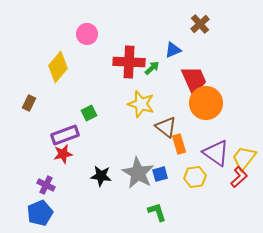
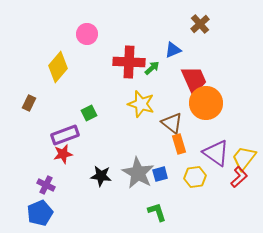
brown triangle: moved 6 px right, 4 px up
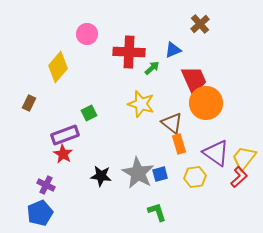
red cross: moved 10 px up
red star: rotated 30 degrees counterclockwise
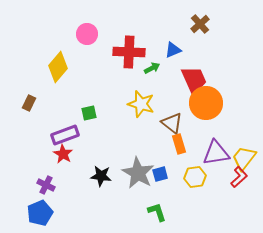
green arrow: rotated 14 degrees clockwise
green square: rotated 14 degrees clockwise
purple triangle: rotated 44 degrees counterclockwise
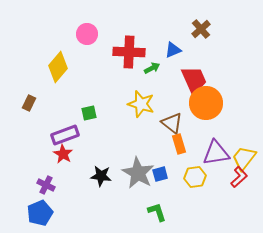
brown cross: moved 1 px right, 5 px down
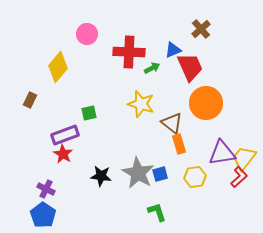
red trapezoid: moved 4 px left, 13 px up
brown rectangle: moved 1 px right, 3 px up
purple triangle: moved 6 px right
purple cross: moved 4 px down
blue pentagon: moved 3 px right, 2 px down; rotated 15 degrees counterclockwise
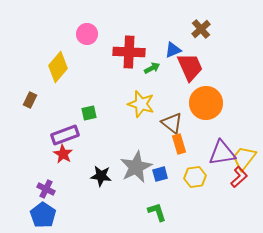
gray star: moved 2 px left, 6 px up; rotated 16 degrees clockwise
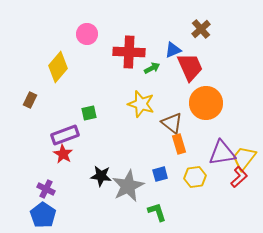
gray star: moved 8 px left, 19 px down
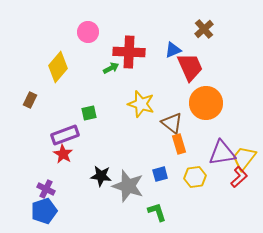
brown cross: moved 3 px right
pink circle: moved 1 px right, 2 px up
green arrow: moved 41 px left
gray star: rotated 28 degrees counterclockwise
blue pentagon: moved 1 px right, 4 px up; rotated 20 degrees clockwise
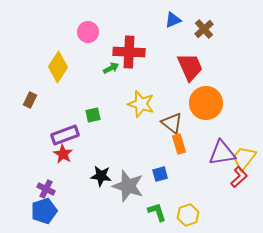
blue triangle: moved 30 px up
yellow diamond: rotated 8 degrees counterclockwise
green square: moved 4 px right, 2 px down
yellow hexagon: moved 7 px left, 38 px down; rotated 10 degrees counterclockwise
